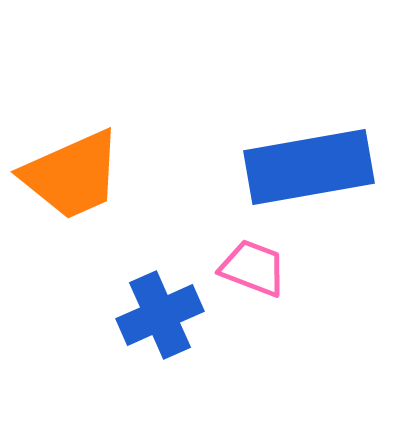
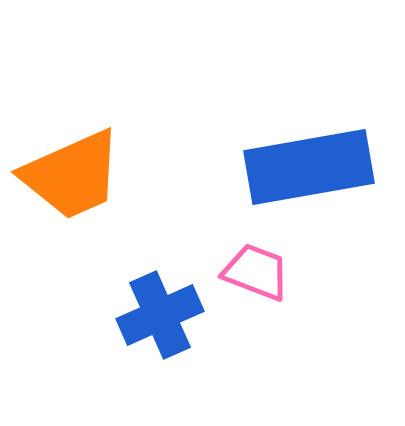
pink trapezoid: moved 3 px right, 4 px down
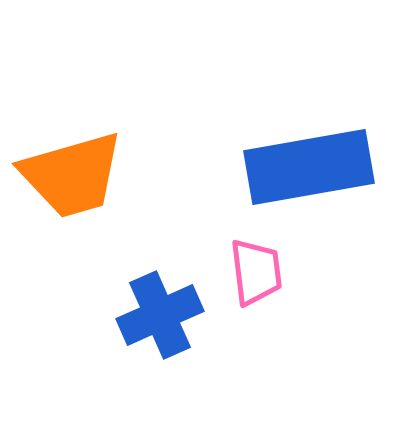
orange trapezoid: rotated 8 degrees clockwise
pink trapezoid: rotated 62 degrees clockwise
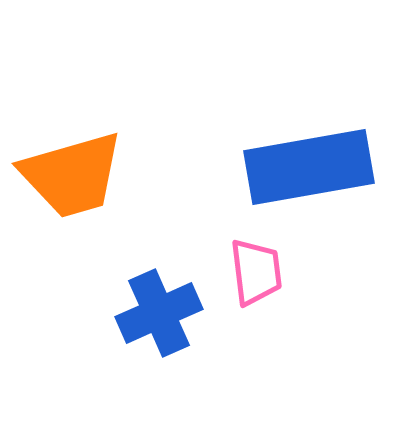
blue cross: moved 1 px left, 2 px up
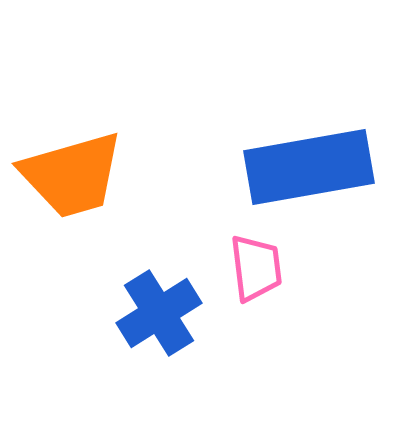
pink trapezoid: moved 4 px up
blue cross: rotated 8 degrees counterclockwise
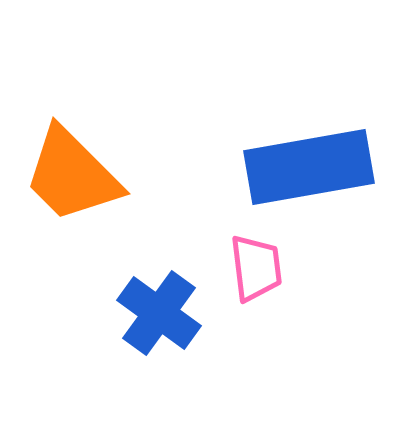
orange trapezoid: rotated 61 degrees clockwise
blue cross: rotated 22 degrees counterclockwise
